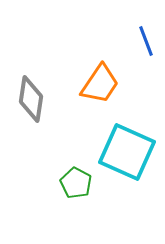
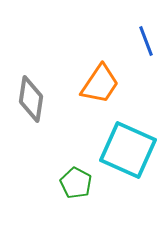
cyan square: moved 1 px right, 2 px up
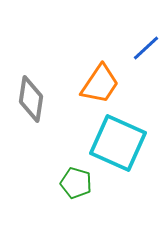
blue line: moved 7 px down; rotated 68 degrees clockwise
cyan square: moved 10 px left, 7 px up
green pentagon: rotated 12 degrees counterclockwise
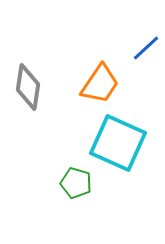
gray diamond: moved 3 px left, 12 px up
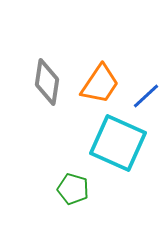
blue line: moved 48 px down
gray diamond: moved 19 px right, 5 px up
green pentagon: moved 3 px left, 6 px down
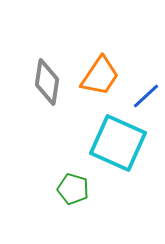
orange trapezoid: moved 8 px up
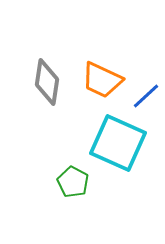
orange trapezoid: moved 2 px right, 4 px down; rotated 81 degrees clockwise
green pentagon: moved 7 px up; rotated 12 degrees clockwise
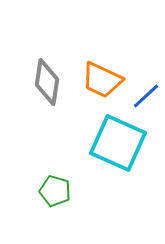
green pentagon: moved 18 px left, 9 px down; rotated 12 degrees counterclockwise
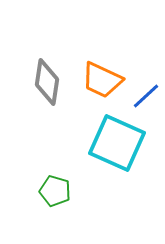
cyan square: moved 1 px left
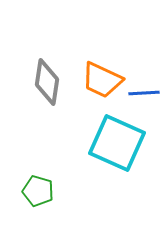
blue line: moved 2 px left, 3 px up; rotated 40 degrees clockwise
green pentagon: moved 17 px left
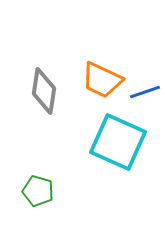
gray diamond: moved 3 px left, 9 px down
blue line: moved 1 px right, 1 px up; rotated 16 degrees counterclockwise
cyan square: moved 1 px right, 1 px up
